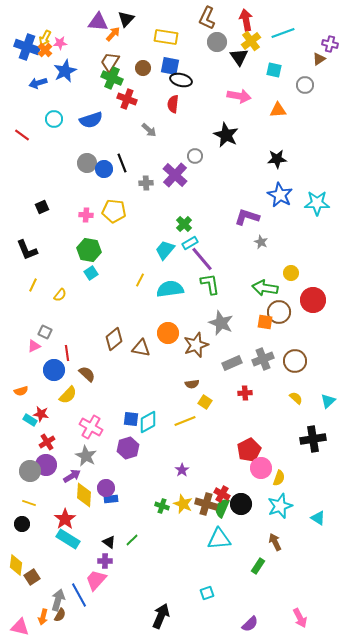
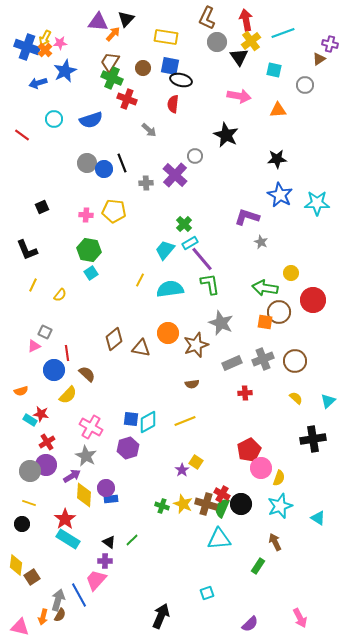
yellow square at (205, 402): moved 9 px left, 60 px down
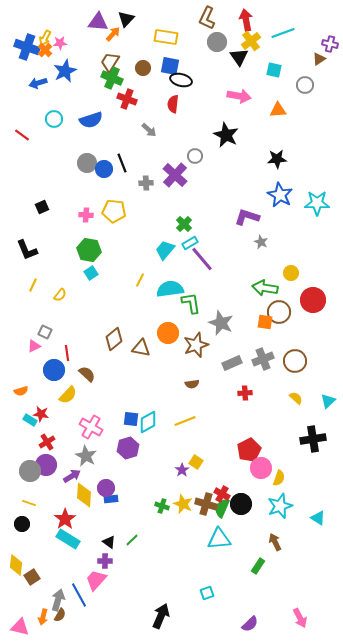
green L-shape at (210, 284): moved 19 px left, 19 px down
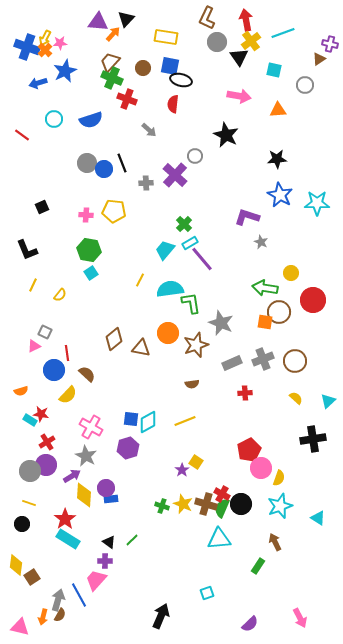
brown trapezoid at (110, 62): rotated 10 degrees clockwise
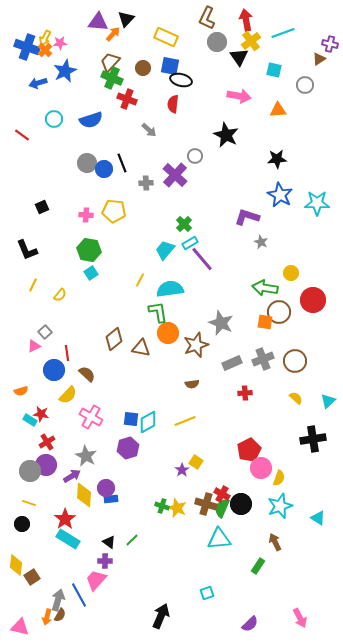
yellow rectangle at (166, 37): rotated 15 degrees clockwise
green L-shape at (191, 303): moved 33 px left, 9 px down
gray square at (45, 332): rotated 24 degrees clockwise
pink cross at (91, 427): moved 10 px up
yellow star at (183, 504): moved 6 px left, 4 px down
orange arrow at (43, 617): moved 4 px right
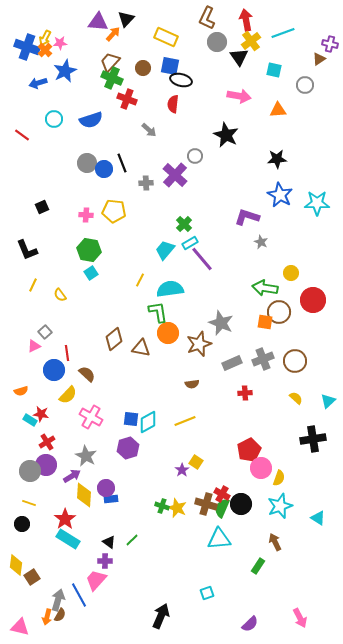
yellow semicircle at (60, 295): rotated 104 degrees clockwise
brown star at (196, 345): moved 3 px right, 1 px up
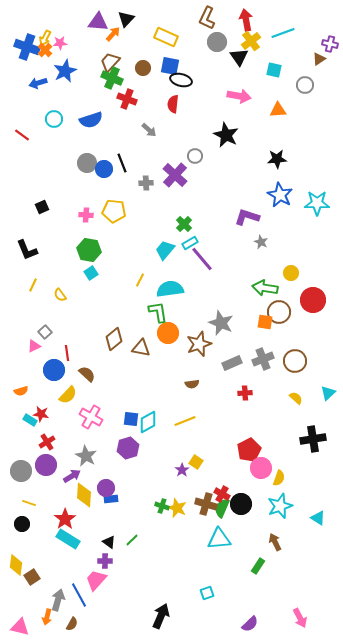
cyan triangle at (328, 401): moved 8 px up
gray circle at (30, 471): moved 9 px left
brown semicircle at (60, 615): moved 12 px right, 9 px down
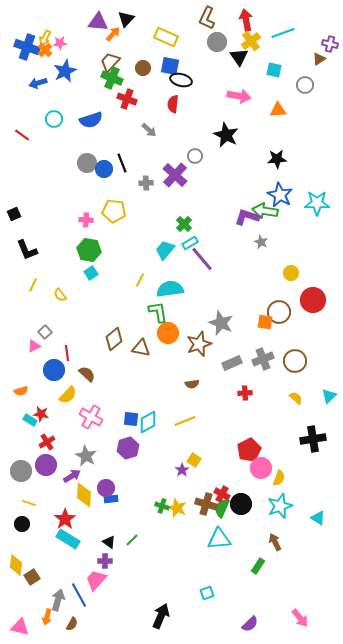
black square at (42, 207): moved 28 px left, 7 px down
pink cross at (86, 215): moved 5 px down
green arrow at (265, 288): moved 77 px up
cyan triangle at (328, 393): moved 1 px right, 3 px down
yellow square at (196, 462): moved 2 px left, 2 px up
pink arrow at (300, 618): rotated 12 degrees counterclockwise
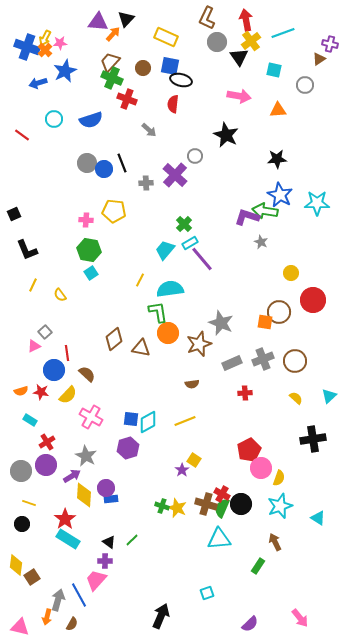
red star at (41, 414): moved 22 px up
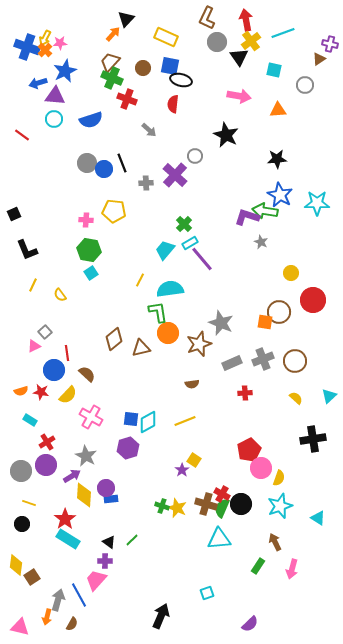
purple triangle at (98, 22): moved 43 px left, 74 px down
brown triangle at (141, 348): rotated 24 degrees counterclockwise
pink arrow at (300, 618): moved 8 px left, 49 px up; rotated 54 degrees clockwise
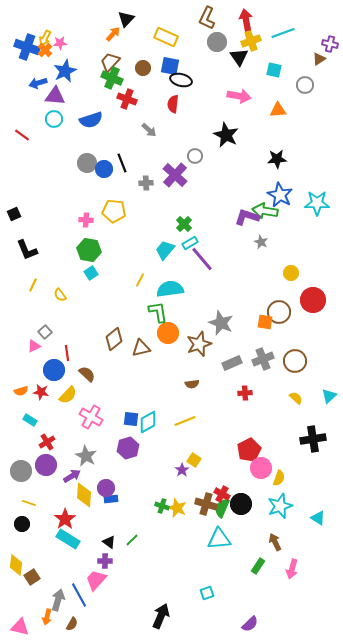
yellow cross at (251, 41): rotated 18 degrees clockwise
